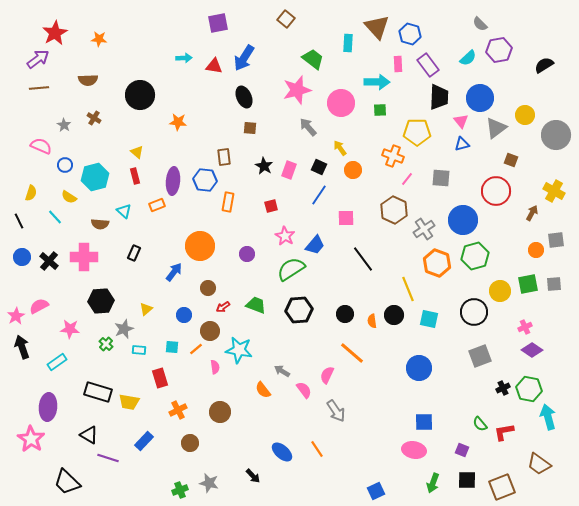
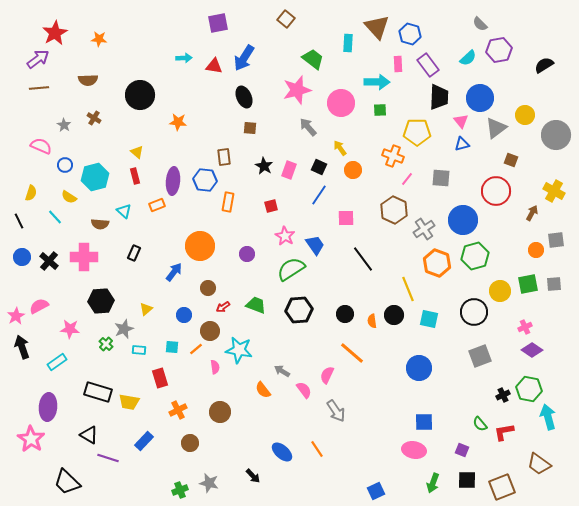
blue trapezoid at (315, 245): rotated 75 degrees counterclockwise
black cross at (503, 388): moved 7 px down
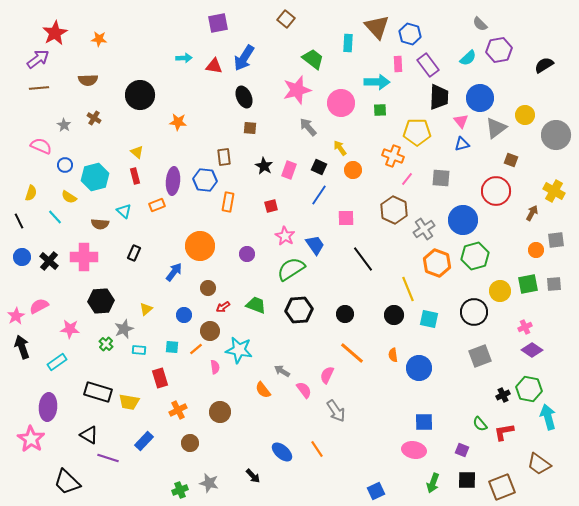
orange semicircle at (372, 321): moved 21 px right, 34 px down
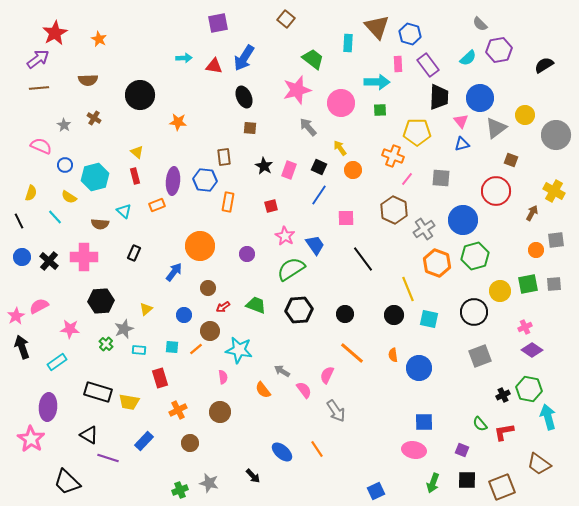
orange star at (99, 39): rotated 21 degrees clockwise
pink semicircle at (215, 367): moved 8 px right, 10 px down
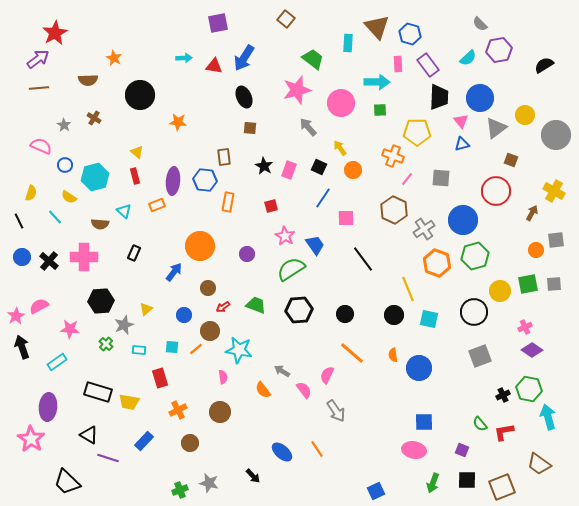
orange star at (99, 39): moved 15 px right, 19 px down
blue line at (319, 195): moved 4 px right, 3 px down
gray star at (124, 329): moved 4 px up
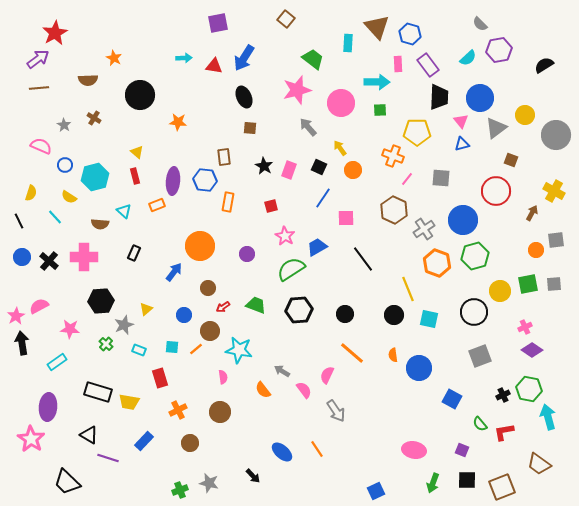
blue trapezoid at (315, 245): moved 2 px right, 2 px down; rotated 85 degrees counterclockwise
black arrow at (22, 347): moved 4 px up; rotated 10 degrees clockwise
cyan rectangle at (139, 350): rotated 16 degrees clockwise
blue square at (424, 422): moved 28 px right, 23 px up; rotated 30 degrees clockwise
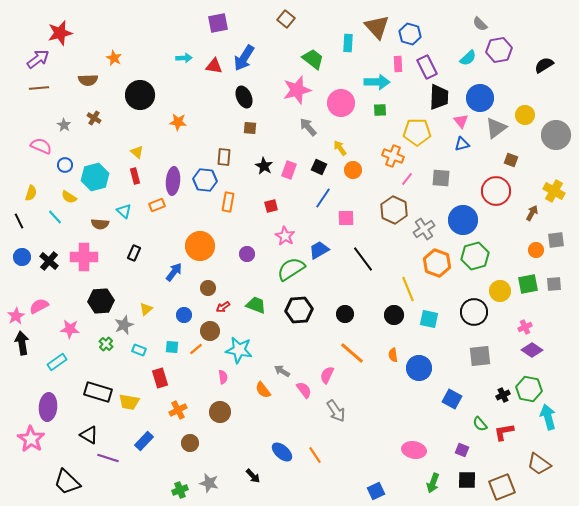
red star at (55, 33): moved 5 px right; rotated 15 degrees clockwise
purple rectangle at (428, 65): moved 1 px left, 2 px down; rotated 10 degrees clockwise
brown rectangle at (224, 157): rotated 12 degrees clockwise
blue trapezoid at (317, 247): moved 2 px right, 3 px down
gray square at (480, 356): rotated 15 degrees clockwise
orange line at (317, 449): moved 2 px left, 6 px down
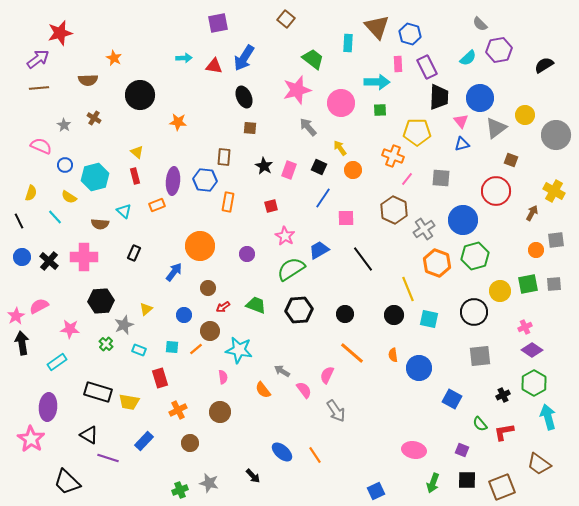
green hexagon at (529, 389): moved 5 px right, 6 px up; rotated 20 degrees clockwise
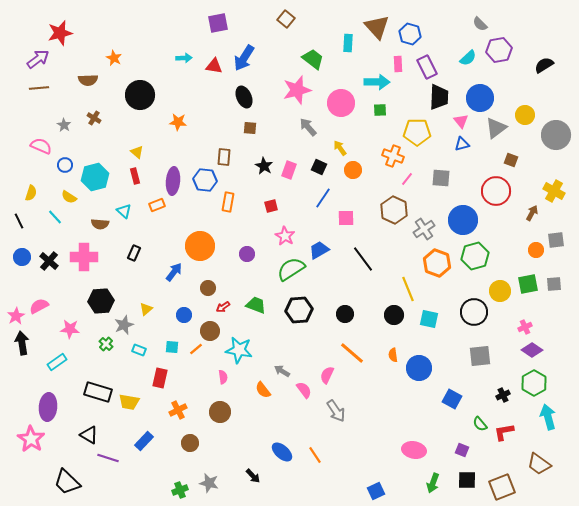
red rectangle at (160, 378): rotated 30 degrees clockwise
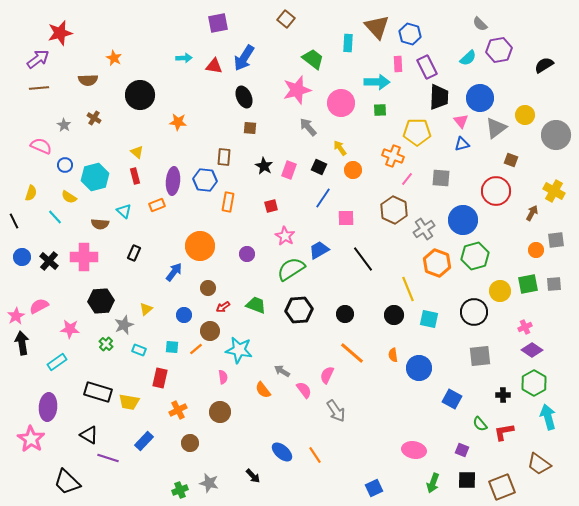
black line at (19, 221): moved 5 px left
black cross at (503, 395): rotated 24 degrees clockwise
blue square at (376, 491): moved 2 px left, 3 px up
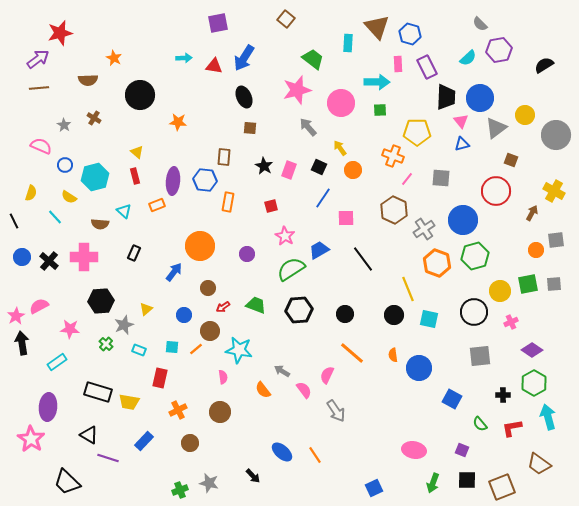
black trapezoid at (439, 97): moved 7 px right
pink cross at (525, 327): moved 14 px left, 5 px up
red L-shape at (504, 432): moved 8 px right, 4 px up
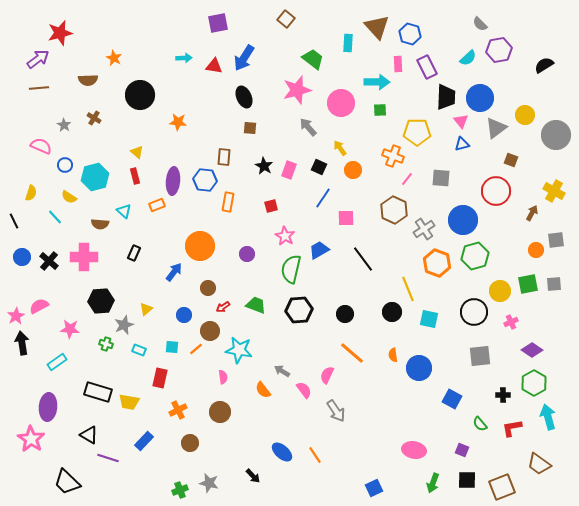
green semicircle at (291, 269): rotated 44 degrees counterclockwise
black circle at (394, 315): moved 2 px left, 3 px up
green cross at (106, 344): rotated 24 degrees counterclockwise
